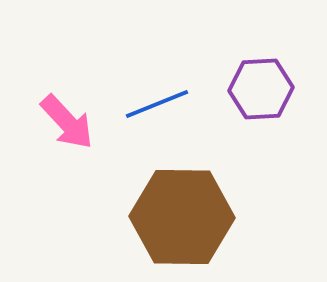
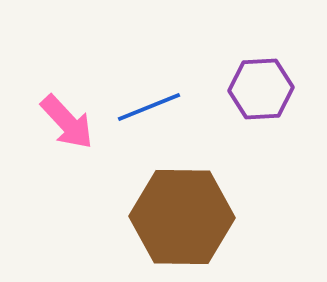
blue line: moved 8 px left, 3 px down
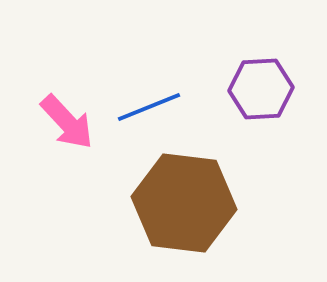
brown hexagon: moved 2 px right, 14 px up; rotated 6 degrees clockwise
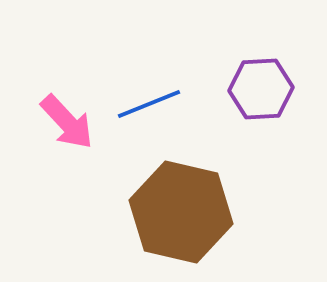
blue line: moved 3 px up
brown hexagon: moved 3 px left, 9 px down; rotated 6 degrees clockwise
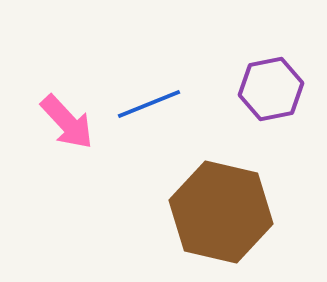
purple hexagon: moved 10 px right; rotated 8 degrees counterclockwise
brown hexagon: moved 40 px right
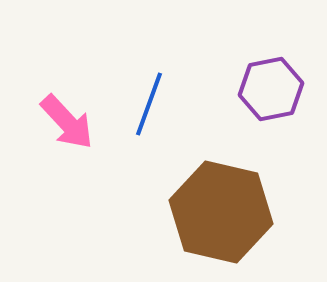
blue line: rotated 48 degrees counterclockwise
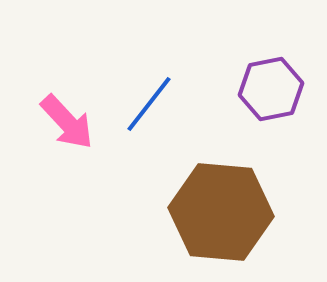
blue line: rotated 18 degrees clockwise
brown hexagon: rotated 8 degrees counterclockwise
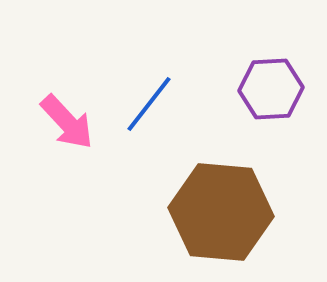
purple hexagon: rotated 8 degrees clockwise
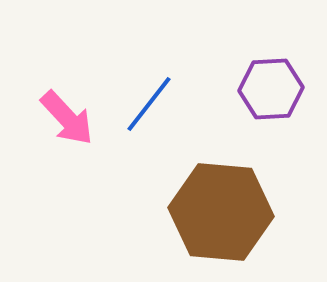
pink arrow: moved 4 px up
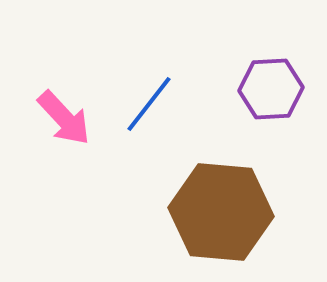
pink arrow: moved 3 px left
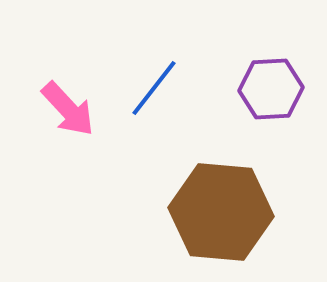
blue line: moved 5 px right, 16 px up
pink arrow: moved 4 px right, 9 px up
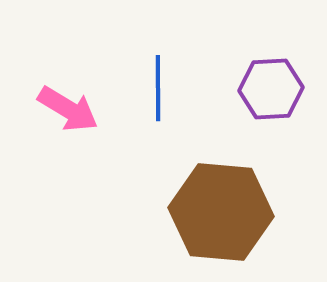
blue line: moved 4 px right; rotated 38 degrees counterclockwise
pink arrow: rotated 16 degrees counterclockwise
